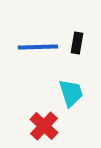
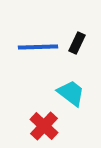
black rectangle: rotated 15 degrees clockwise
cyan trapezoid: rotated 36 degrees counterclockwise
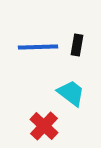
black rectangle: moved 2 px down; rotated 15 degrees counterclockwise
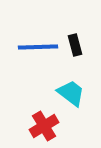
black rectangle: moved 2 px left; rotated 25 degrees counterclockwise
red cross: rotated 16 degrees clockwise
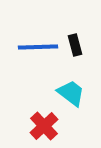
red cross: rotated 12 degrees counterclockwise
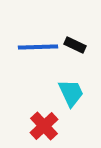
black rectangle: rotated 50 degrees counterclockwise
cyan trapezoid: rotated 28 degrees clockwise
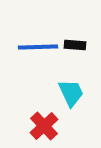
black rectangle: rotated 20 degrees counterclockwise
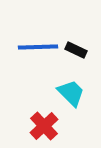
black rectangle: moved 1 px right, 5 px down; rotated 20 degrees clockwise
cyan trapezoid: rotated 20 degrees counterclockwise
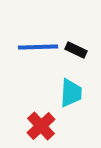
cyan trapezoid: rotated 48 degrees clockwise
red cross: moved 3 px left
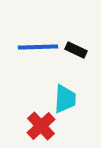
cyan trapezoid: moved 6 px left, 6 px down
